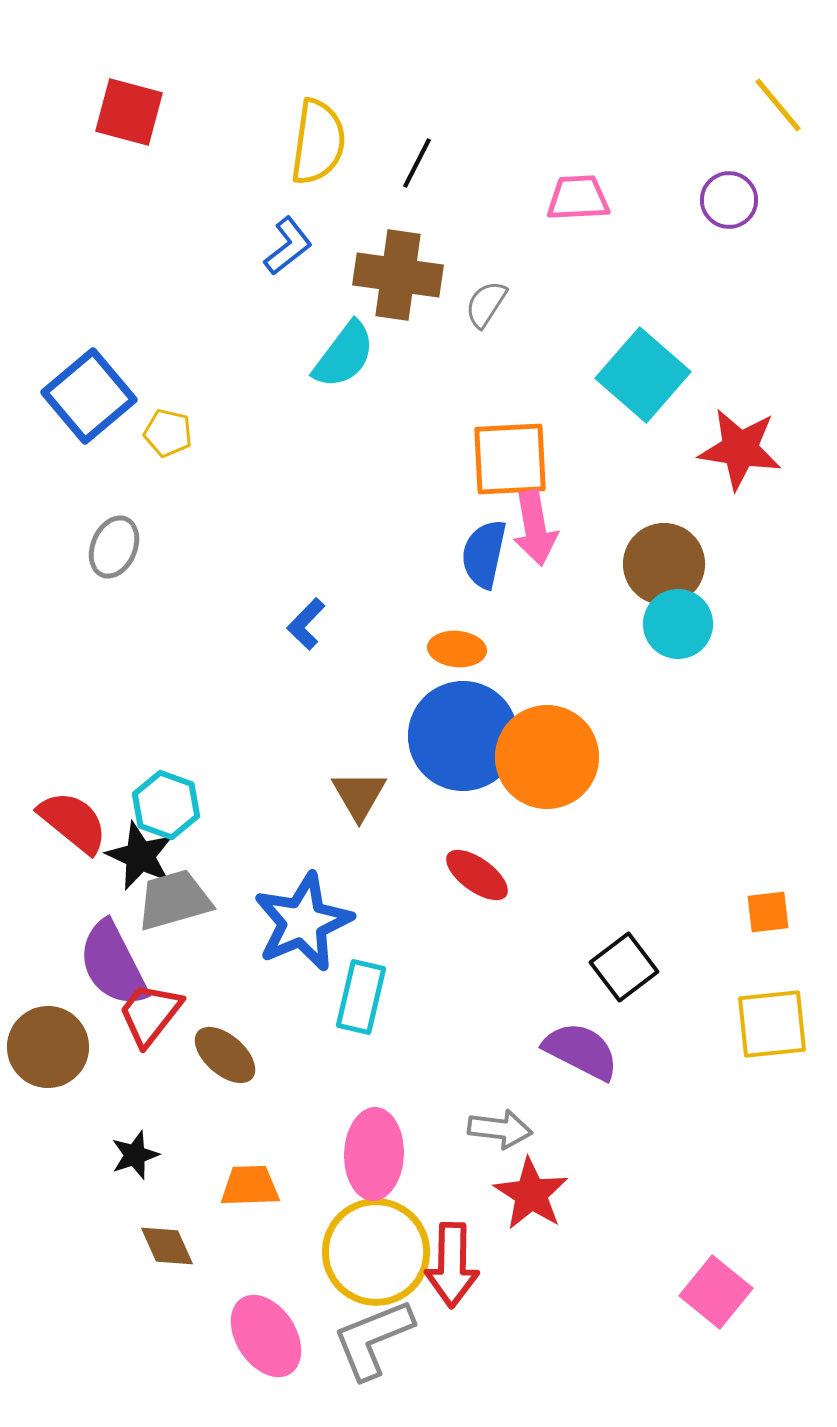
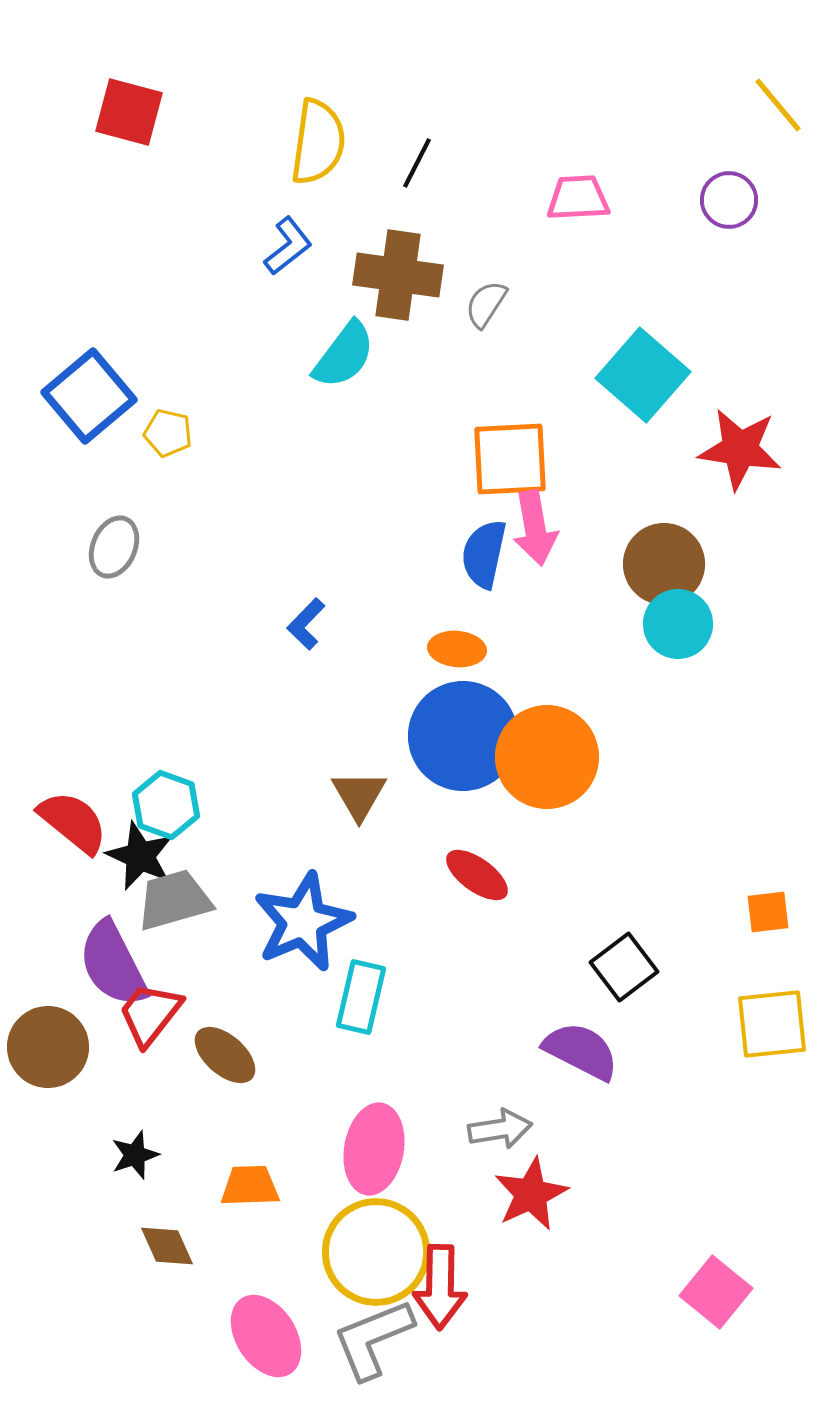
gray arrow at (500, 1129): rotated 16 degrees counterclockwise
pink ellipse at (374, 1154): moved 5 px up; rotated 8 degrees clockwise
red star at (531, 1194): rotated 14 degrees clockwise
red arrow at (452, 1265): moved 12 px left, 22 px down
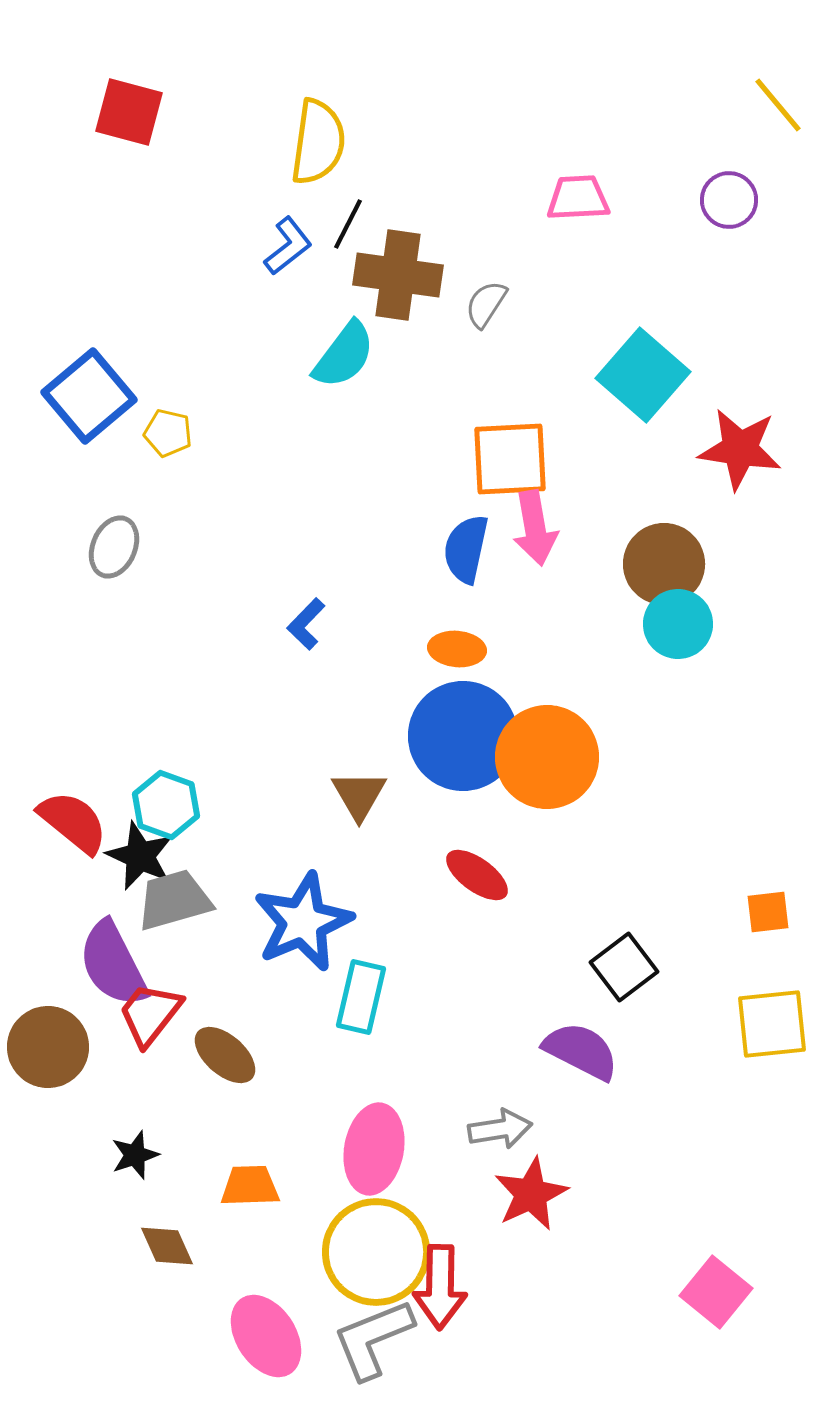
black line at (417, 163): moved 69 px left, 61 px down
blue semicircle at (484, 554): moved 18 px left, 5 px up
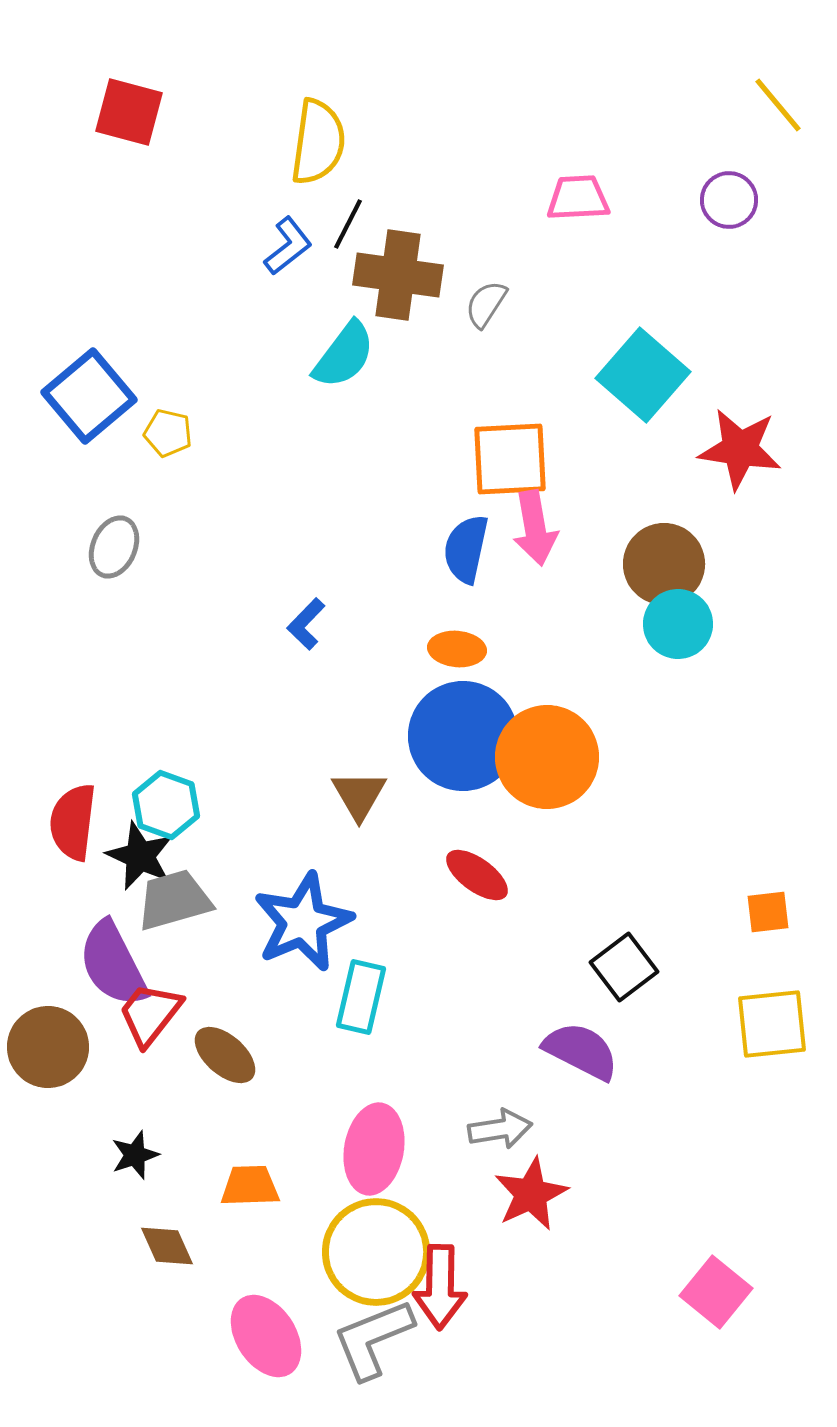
red semicircle at (73, 822): rotated 122 degrees counterclockwise
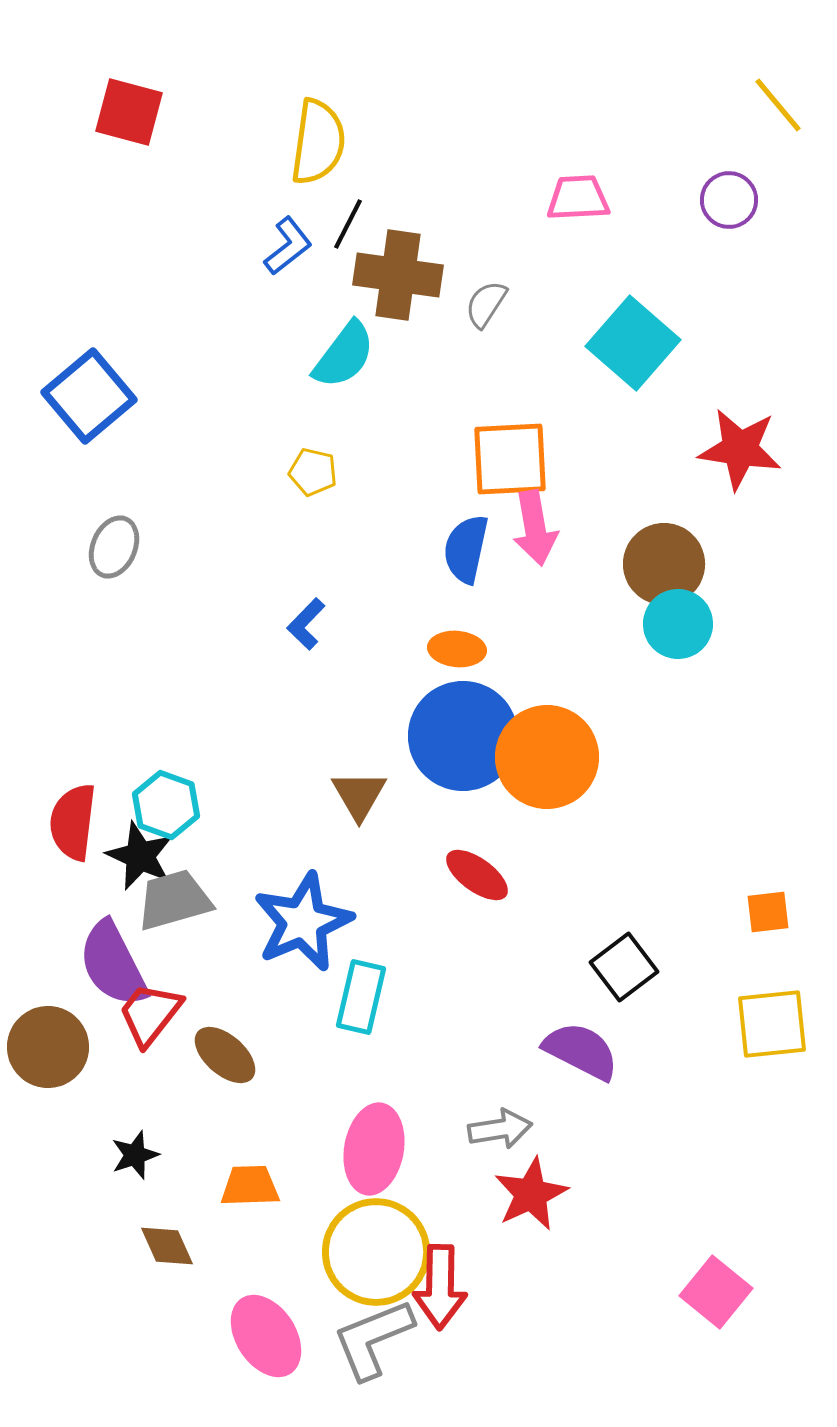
cyan square at (643, 375): moved 10 px left, 32 px up
yellow pentagon at (168, 433): moved 145 px right, 39 px down
